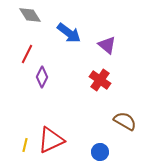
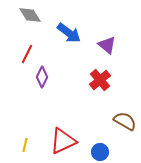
red cross: rotated 15 degrees clockwise
red triangle: moved 12 px right, 1 px down
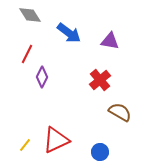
purple triangle: moved 3 px right, 4 px up; rotated 30 degrees counterclockwise
brown semicircle: moved 5 px left, 9 px up
red triangle: moved 7 px left, 1 px up
yellow line: rotated 24 degrees clockwise
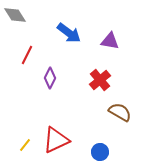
gray diamond: moved 15 px left
red line: moved 1 px down
purple diamond: moved 8 px right, 1 px down
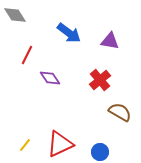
purple diamond: rotated 60 degrees counterclockwise
red triangle: moved 4 px right, 4 px down
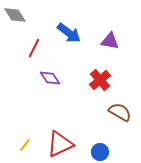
red line: moved 7 px right, 7 px up
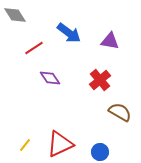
red line: rotated 30 degrees clockwise
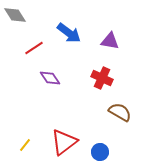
red cross: moved 2 px right, 2 px up; rotated 25 degrees counterclockwise
red triangle: moved 4 px right, 2 px up; rotated 12 degrees counterclockwise
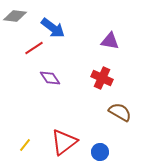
gray diamond: moved 1 px down; rotated 50 degrees counterclockwise
blue arrow: moved 16 px left, 5 px up
